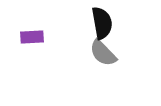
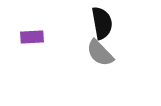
gray semicircle: moved 3 px left
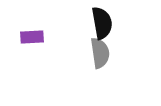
gray semicircle: rotated 144 degrees counterclockwise
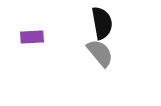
gray semicircle: rotated 32 degrees counterclockwise
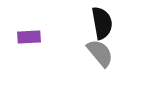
purple rectangle: moved 3 px left
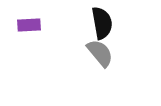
purple rectangle: moved 12 px up
